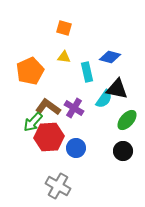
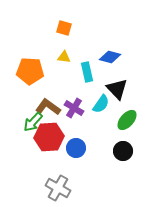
orange pentagon: rotated 28 degrees clockwise
black triangle: rotated 35 degrees clockwise
cyan semicircle: moved 3 px left, 5 px down
gray cross: moved 2 px down
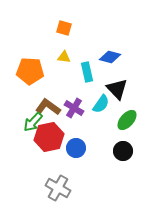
red hexagon: rotated 8 degrees counterclockwise
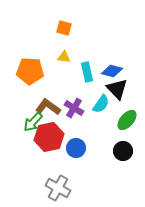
blue diamond: moved 2 px right, 14 px down
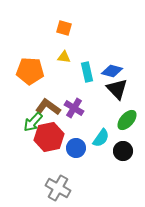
cyan semicircle: moved 34 px down
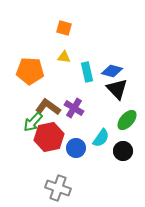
gray cross: rotated 10 degrees counterclockwise
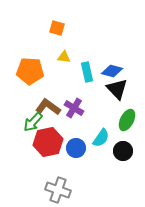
orange square: moved 7 px left
green ellipse: rotated 15 degrees counterclockwise
red hexagon: moved 1 px left, 5 px down
gray cross: moved 2 px down
